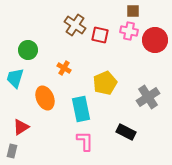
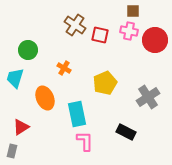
cyan rectangle: moved 4 px left, 5 px down
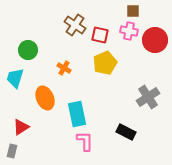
yellow pentagon: moved 20 px up
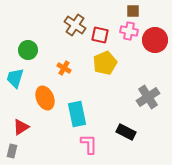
pink L-shape: moved 4 px right, 3 px down
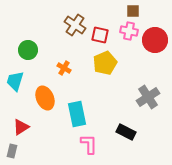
cyan trapezoid: moved 3 px down
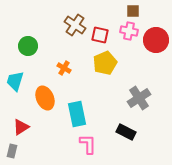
red circle: moved 1 px right
green circle: moved 4 px up
gray cross: moved 9 px left, 1 px down
pink L-shape: moved 1 px left
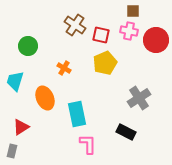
red square: moved 1 px right
